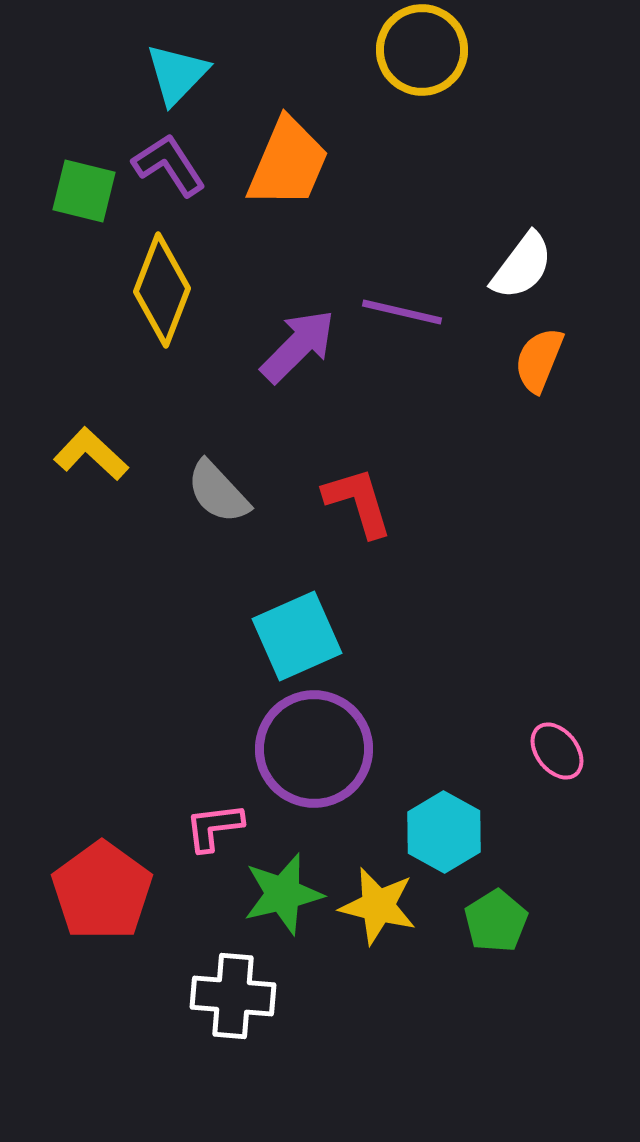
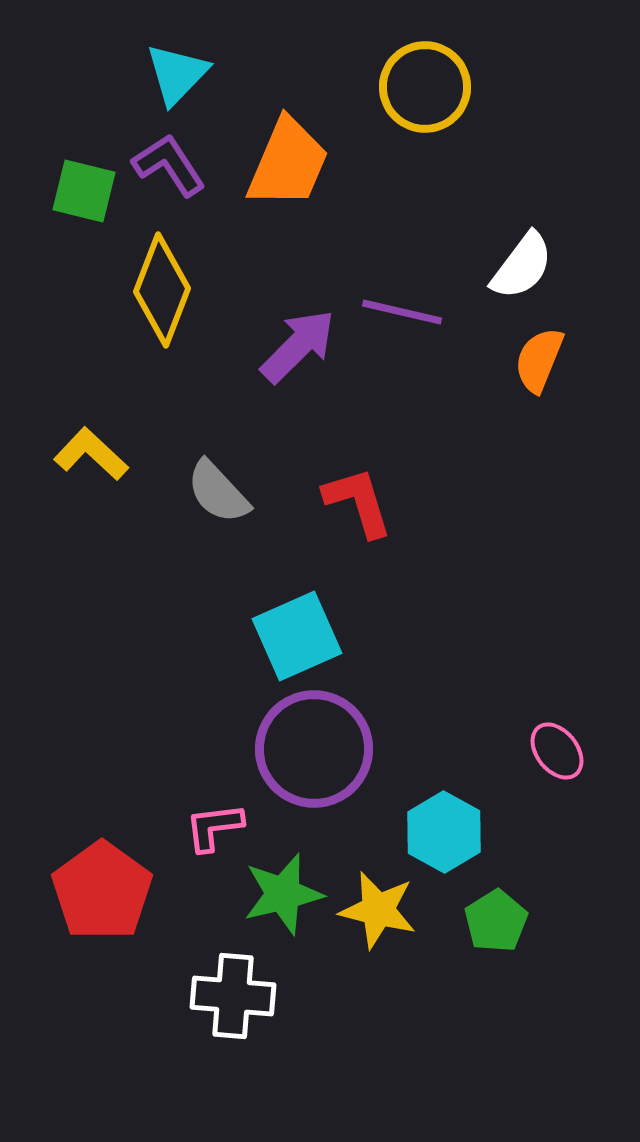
yellow circle: moved 3 px right, 37 px down
yellow star: moved 4 px down
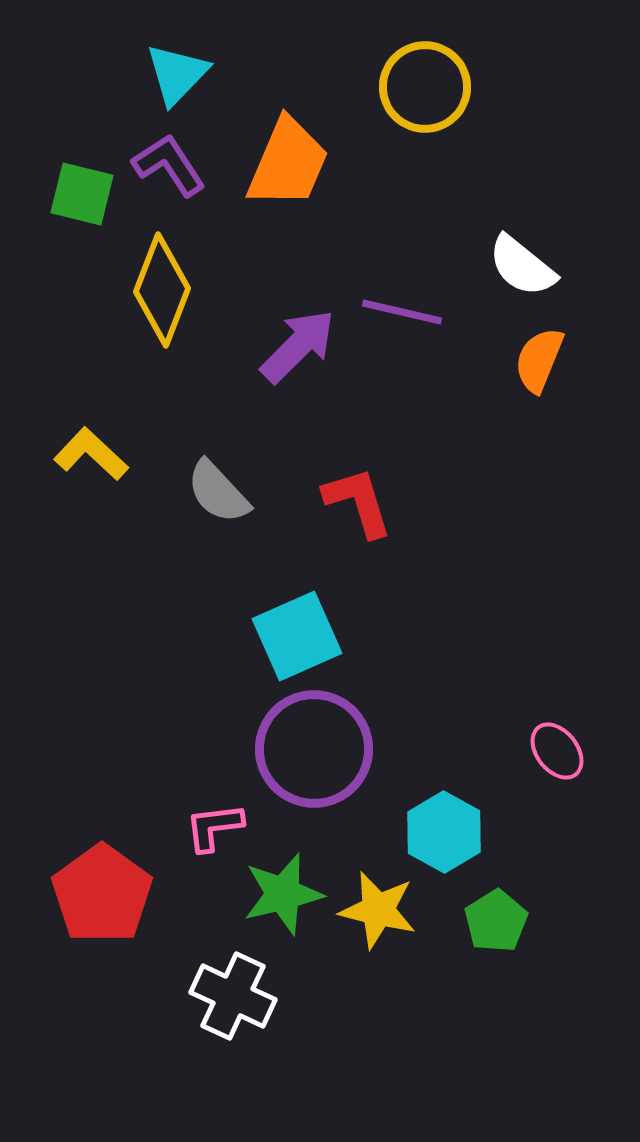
green square: moved 2 px left, 3 px down
white semicircle: rotated 92 degrees clockwise
red pentagon: moved 3 px down
white cross: rotated 20 degrees clockwise
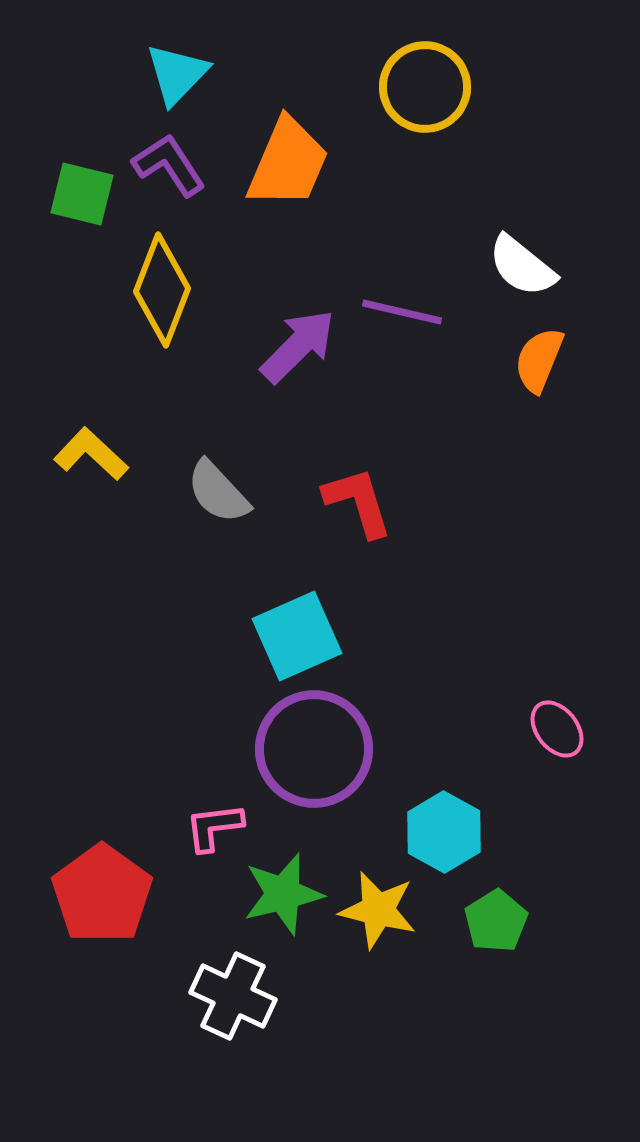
pink ellipse: moved 22 px up
